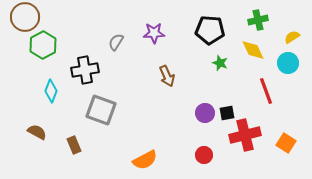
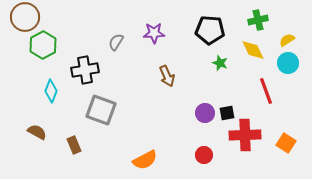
yellow semicircle: moved 5 px left, 3 px down
red cross: rotated 12 degrees clockwise
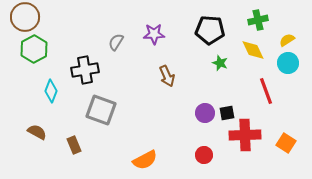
purple star: moved 1 px down
green hexagon: moved 9 px left, 4 px down
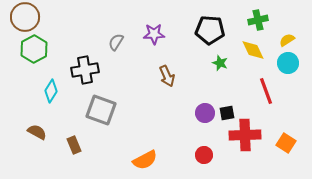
cyan diamond: rotated 10 degrees clockwise
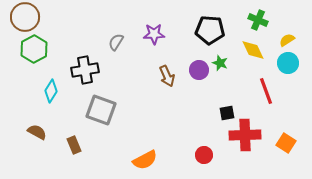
green cross: rotated 36 degrees clockwise
purple circle: moved 6 px left, 43 px up
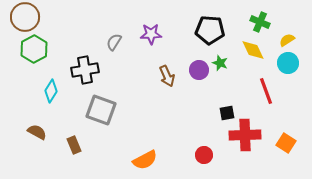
green cross: moved 2 px right, 2 px down
purple star: moved 3 px left
gray semicircle: moved 2 px left
